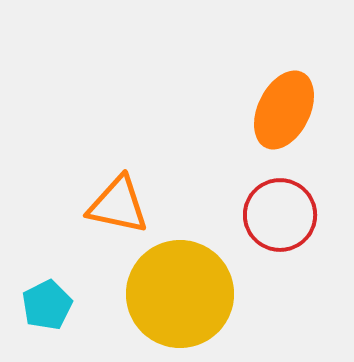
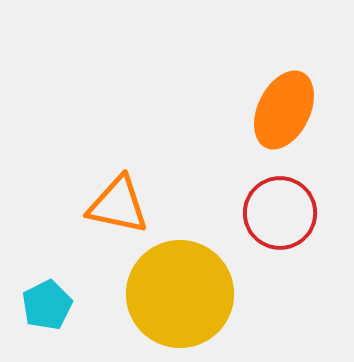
red circle: moved 2 px up
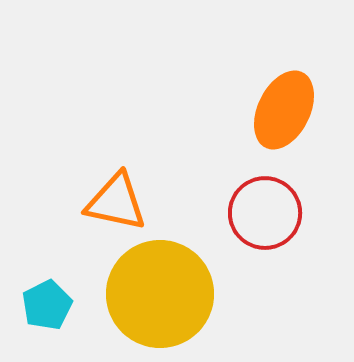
orange triangle: moved 2 px left, 3 px up
red circle: moved 15 px left
yellow circle: moved 20 px left
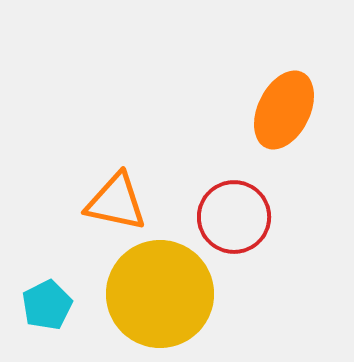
red circle: moved 31 px left, 4 px down
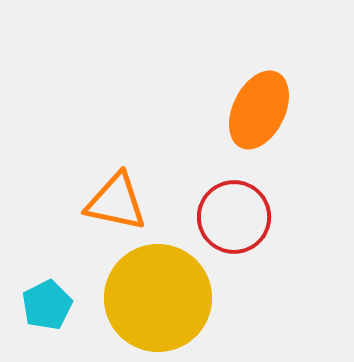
orange ellipse: moved 25 px left
yellow circle: moved 2 px left, 4 px down
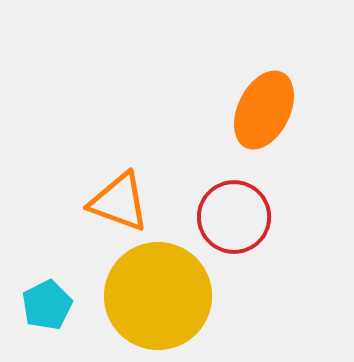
orange ellipse: moved 5 px right
orange triangle: moved 3 px right; rotated 8 degrees clockwise
yellow circle: moved 2 px up
